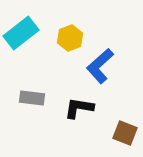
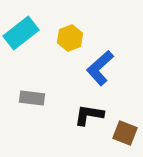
blue L-shape: moved 2 px down
black L-shape: moved 10 px right, 7 px down
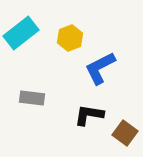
blue L-shape: rotated 15 degrees clockwise
brown square: rotated 15 degrees clockwise
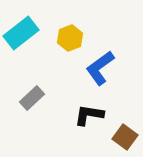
blue L-shape: rotated 9 degrees counterclockwise
gray rectangle: rotated 50 degrees counterclockwise
brown square: moved 4 px down
